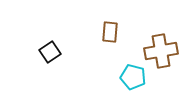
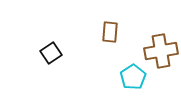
black square: moved 1 px right, 1 px down
cyan pentagon: rotated 25 degrees clockwise
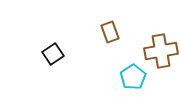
brown rectangle: rotated 25 degrees counterclockwise
black square: moved 2 px right, 1 px down
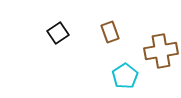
black square: moved 5 px right, 21 px up
cyan pentagon: moved 8 px left, 1 px up
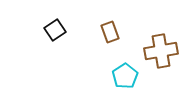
black square: moved 3 px left, 3 px up
